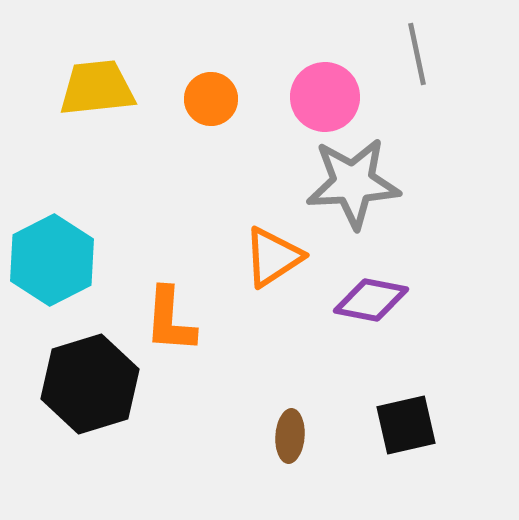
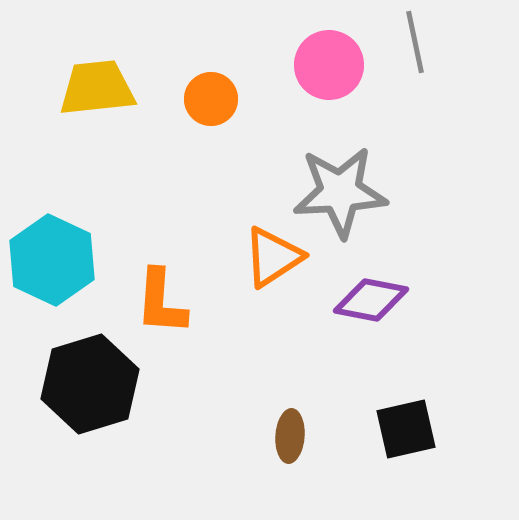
gray line: moved 2 px left, 12 px up
pink circle: moved 4 px right, 32 px up
gray star: moved 13 px left, 9 px down
cyan hexagon: rotated 8 degrees counterclockwise
orange L-shape: moved 9 px left, 18 px up
black square: moved 4 px down
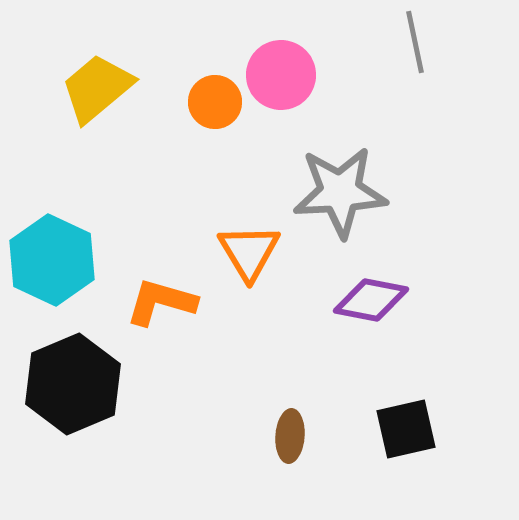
pink circle: moved 48 px left, 10 px down
yellow trapezoid: rotated 34 degrees counterclockwise
orange circle: moved 4 px right, 3 px down
orange triangle: moved 24 px left, 5 px up; rotated 28 degrees counterclockwise
orange L-shape: rotated 102 degrees clockwise
black hexagon: moved 17 px left; rotated 6 degrees counterclockwise
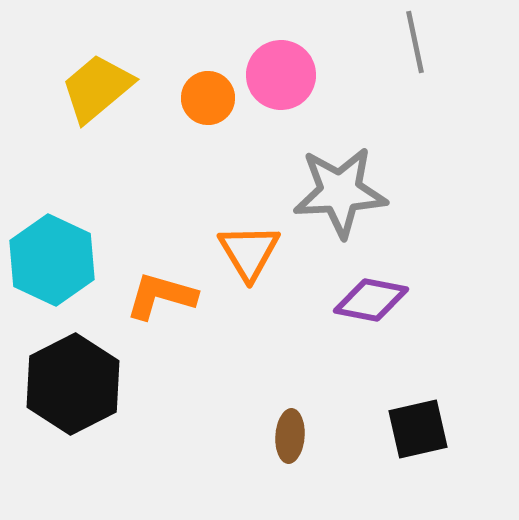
orange circle: moved 7 px left, 4 px up
orange L-shape: moved 6 px up
black hexagon: rotated 4 degrees counterclockwise
black square: moved 12 px right
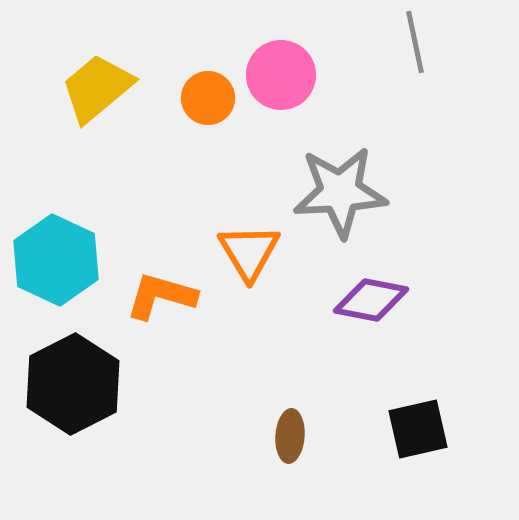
cyan hexagon: moved 4 px right
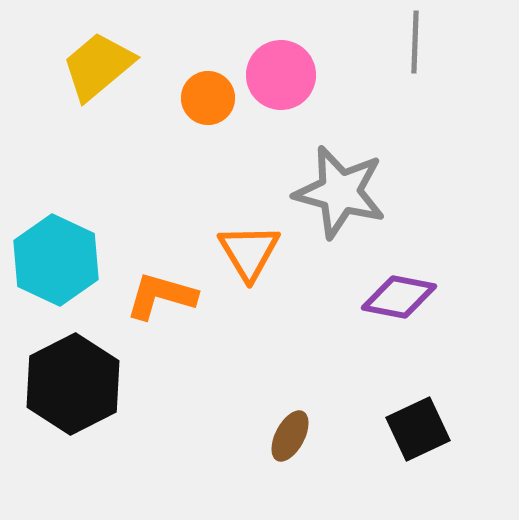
gray line: rotated 14 degrees clockwise
yellow trapezoid: moved 1 px right, 22 px up
gray star: rotated 18 degrees clockwise
purple diamond: moved 28 px right, 3 px up
black square: rotated 12 degrees counterclockwise
brown ellipse: rotated 24 degrees clockwise
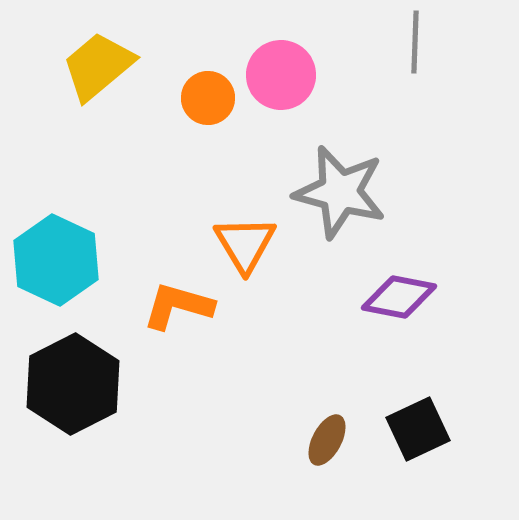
orange triangle: moved 4 px left, 8 px up
orange L-shape: moved 17 px right, 10 px down
brown ellipse: moved 37 px right, 4 px down
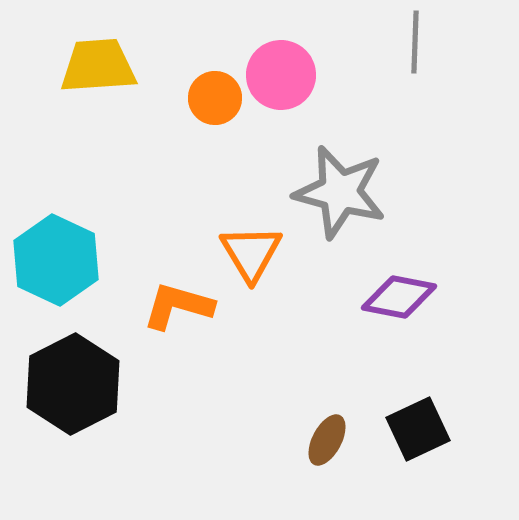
yellow trapezoid: rotated 36 degrees clockwise
orange circle: moved 7 px right
orange triangle: moved 6 px right, 9 px down
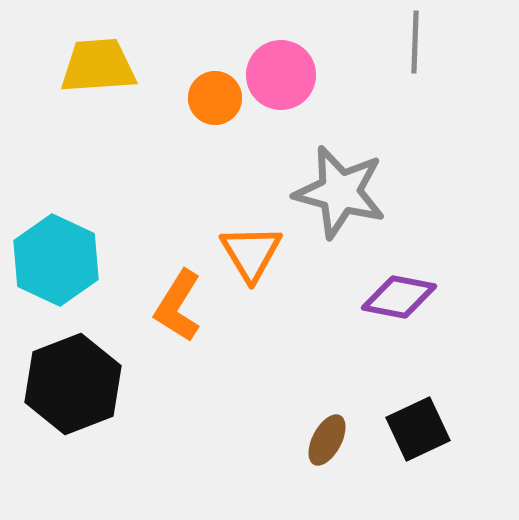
orange L-shape: rotated 74 degrees counterclockwise
black hexagon: rotated 6 degrees clockwise
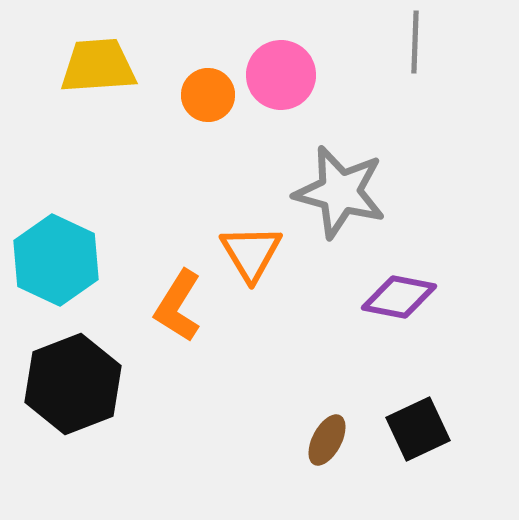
orange circle: moved 7 px left, 3 px up
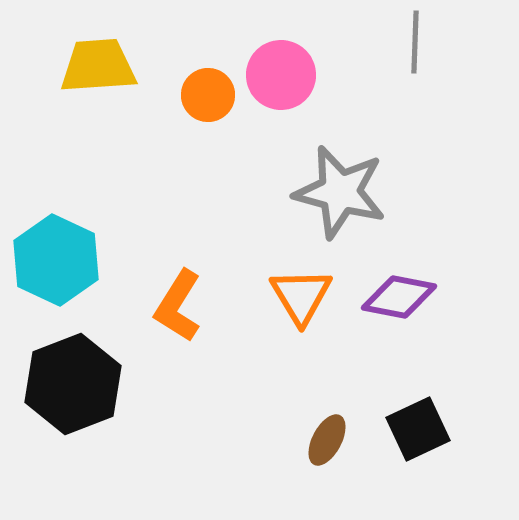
orange triangle: moved 50 px right, 43 px down
